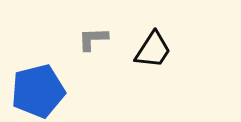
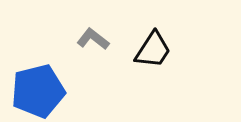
gray L-shape: rotated 40 degrees clockwise
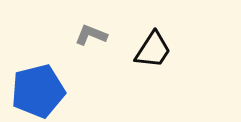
gray L-shape: moved 2 px left, 4 px up; rotated 16 degrees counterclockwise
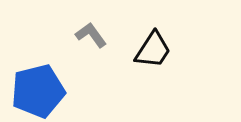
gray L-shape: rotated 32 degrees clockwise
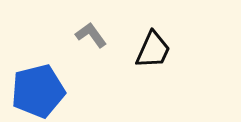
black trapezoid: rotated 9 degrees counterclockwise
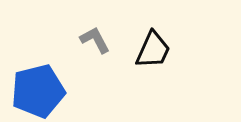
gray L-shape: moved 4 px right, 5 px down; rotated 8 degrees clockwise
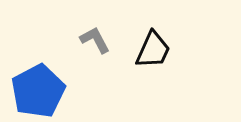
blue pentagon: rotated 14 degrees counterclockwise
